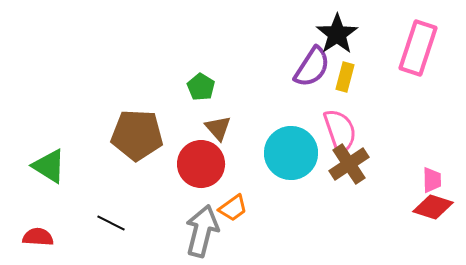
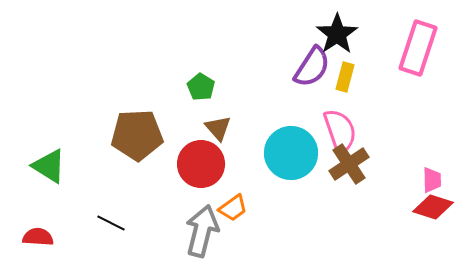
brown pentagon: rotated 6 degrees counterclockwise
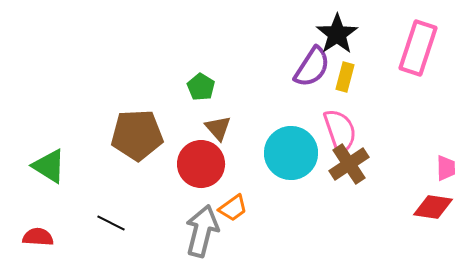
pink trapezoid: moved 14 px right, 12 px up
red diamond: rotated 9 degrees counterclockwise
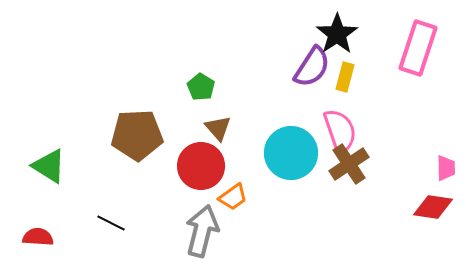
red circle: moved 2 px down
orange trapezoid: moved 11 px up
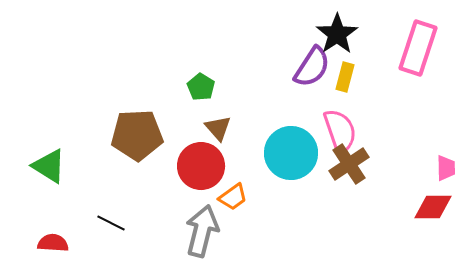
red diamond: rotated 9 degrees counterclockwise
red semicircle: moved 15 px right, 6 px down
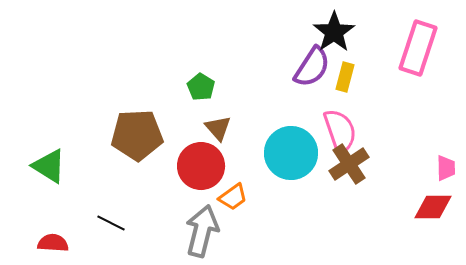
black star: moved 3 px left, 2 px up
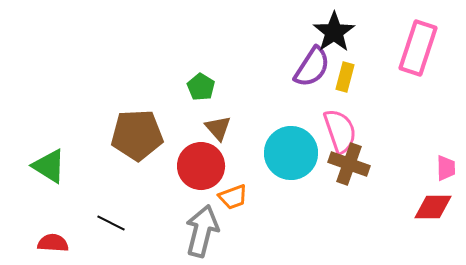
brown cross: rotated 36 degrees counterclockwise
orange trapezoid: rotated 16 degrees clockwise
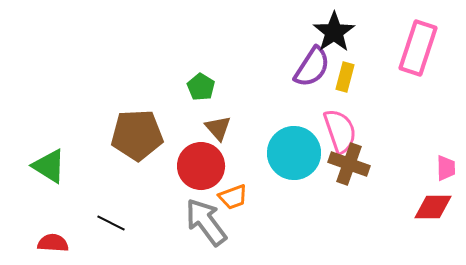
cyan circle: moved 3 px right
gray arrow: moved 4 px right, 9 px up; rotated 51 degrees counterclockwise
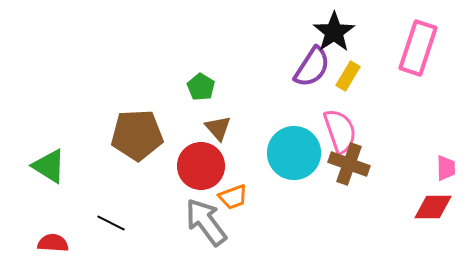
yellow rectangle: moved 3 px right, 1 px up; rotated 16 degrees clockwise
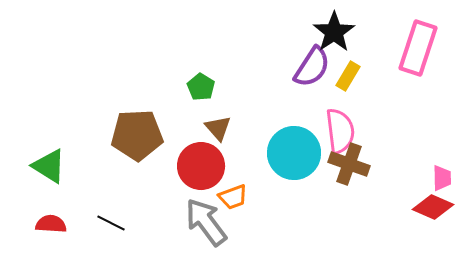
pink semicircle: rotated 12 degrees clockwise
pink trapezoid: moved 4 px left, 10 px down
red diamond: rotated 24 degrees clockwise
red semicircle: moved 2 px left, 19 px up
